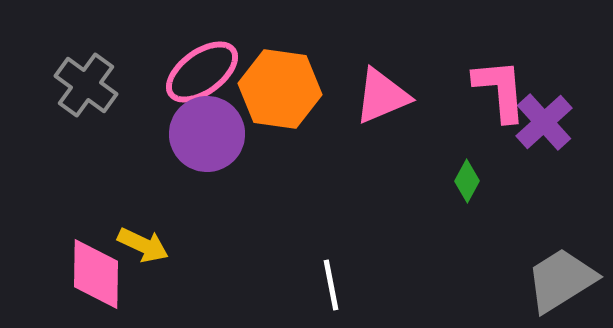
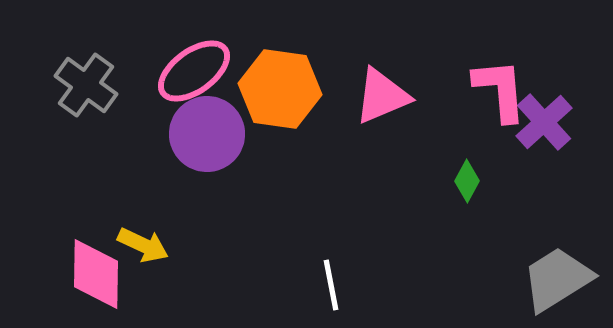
pink ellipse: moved 8 px left, 1 px up
gray trapezoid: moved 4 px left, 1 px up
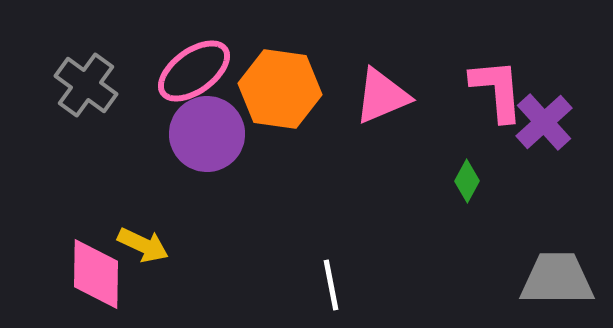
pink L-shape: moved 3 px left
gray trapezoid: rotated 32 degrees clockwise
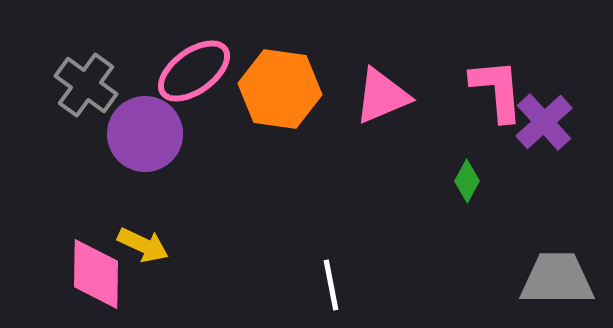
purple circle: moved 62 px left
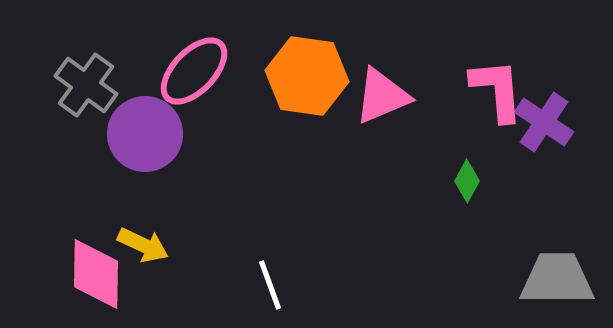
pink ellipse: rotated 10 degrees counterclockwise
orange hexagon: moved 27 px right, 13 px up
purple cross: rotated 14 degrees counterclockwise
white line: moved 61 px left; rotated 9 degrees counterclockwise
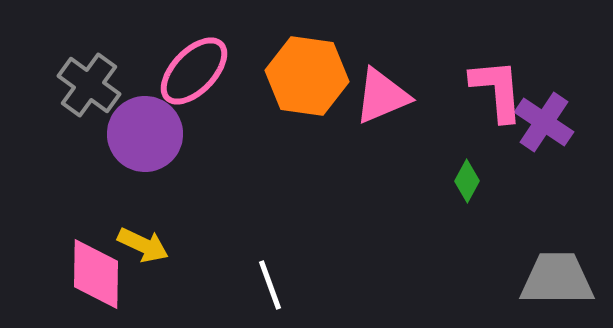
gray cross: moved 3 px right
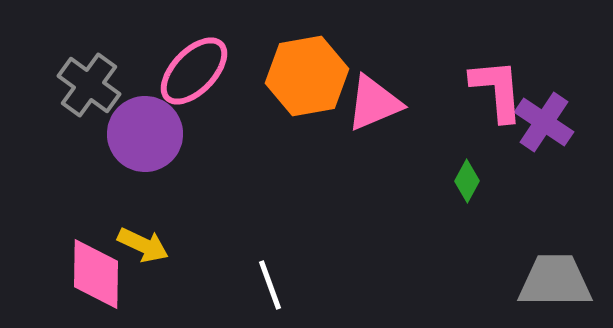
orange hexagon: rotated 18 degrees counterclockwise
pink triangle: moved 8 px left, 7 px down
gray trapezoid: moved 2 px left, 2 px down
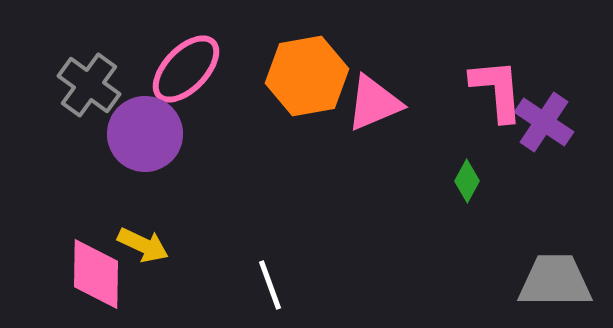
pink ellipse: moved 8 px left, 2 px up
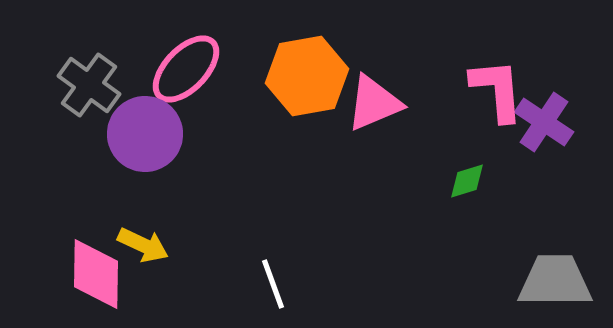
green diamond: rotated 45 degrees clockwise
white line: moved 3 px right, 1 px up
